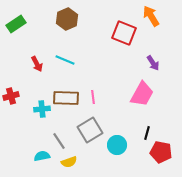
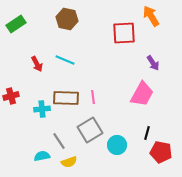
brown hexagon: rotated 25 degrees counterclockwise
red square: rotated 25 degrees counterclockwise
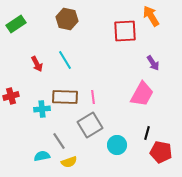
red square: moved 1 px right, 2 px up
cyan line: rotated 36 degrees clockwise
brown rectangle: moved 1 px left, 1 px up
gray square: moved 5 px up
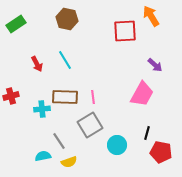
purple arrow: moved 2 px right, 2 px down; rotated 14 degrees counterclockwise
cyan semicircle: moved 1 px right
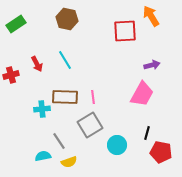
purple arrow: moved 3 px left; rotated 56 degrees counterclockwise
red cross: moved 21 px up
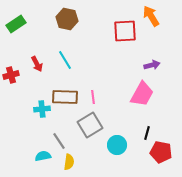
yellow semicircle: rotated 63 degrees counterclockwise
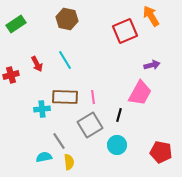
red square: rotated 20 degrees counterclockwise
pink trapezoid: moved 2 px left, 1 px up
black line: moved 28 px left, 18 px up
cyan semicircle: moved 1 px right, 1 px down
yellow semicircle: rotated 14 degrees counterclockwise
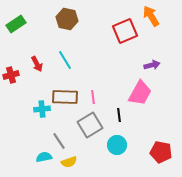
black line: rotated 24 degrees counterclockwise
yellow semicircle: rotated 77 degrees clockwise
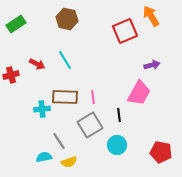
red arrow: rotated 35 degrees counterclockwise
pink trapezoid: moved 1 px left
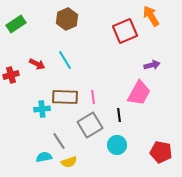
brown hexagon: rotated 25 degrees clockwise
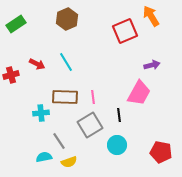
cyan line: moved 1 px right, 2 px down
cyan cross: moved 1 px left, 4 px down
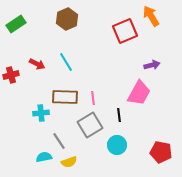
pink line: moved 1 px down
